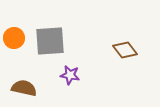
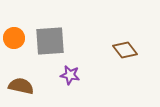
brown semicircle: moved 3 px left, 2 px up
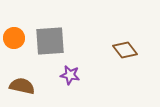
brown semicircle: moved 1 px right
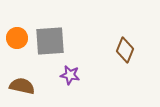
orange circle: moved 3 px right
brown diamond: rotated 60 degrees clockwise
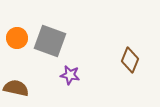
gray square: rotated 24 degrees clockwise
brown diamond: moved 5 px right, 10 px down
brown semicircle: moved 6 px left, 2 px down
